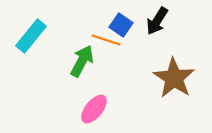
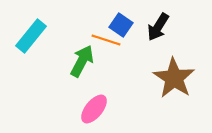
black arrow: moved 1 px right, 6 px down
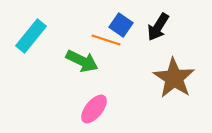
green arrow: rotated 88 degrees clockwise
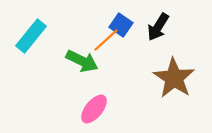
orange line: rotated 60 degrees counterclockwise
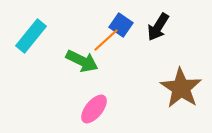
brown star: moved 7 px right, 10 px down
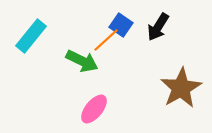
brown star: rotated 9 degrees clockwise
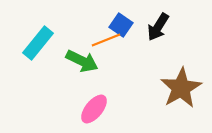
cyan rectangle: moved 7 px right, 7 px down
orange line: rotated 20 degrees clockwise
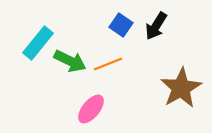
black arrow: moved 2 px left, 1 px up
orange line: moved 2 px right, 24 px down
green arrow: moved 12 px left
pink ellipse: moved 3 px left
